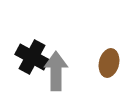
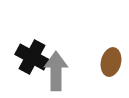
brown ellipse: moved 2 px right, 1 px up
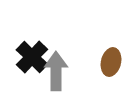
black cross: rotated 16 degrees clockwise
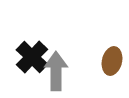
brown ellipse: moved 1 px right, 1 px up
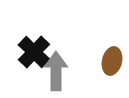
black cross: moved 2 px right, 5 px up
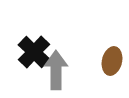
gray arrow: moved 1 px up
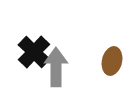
gray arrow: moved 3 px up
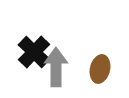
brown ellipse: moved 12 px left, 8 px down
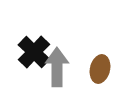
gray arrow: moved 1 px right
